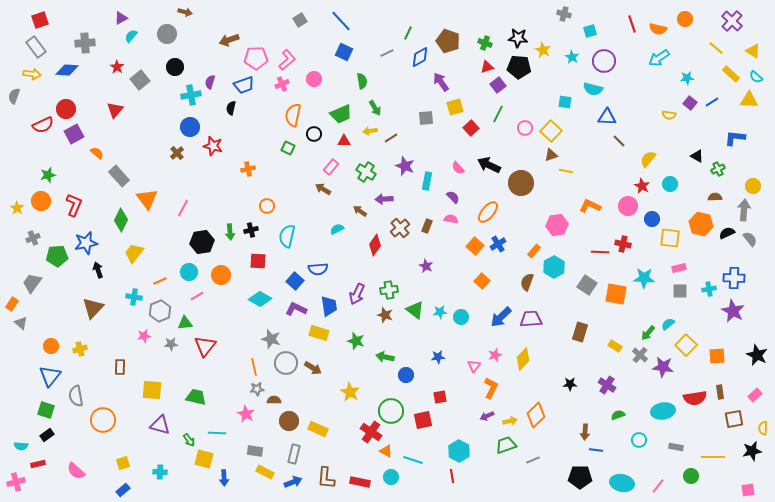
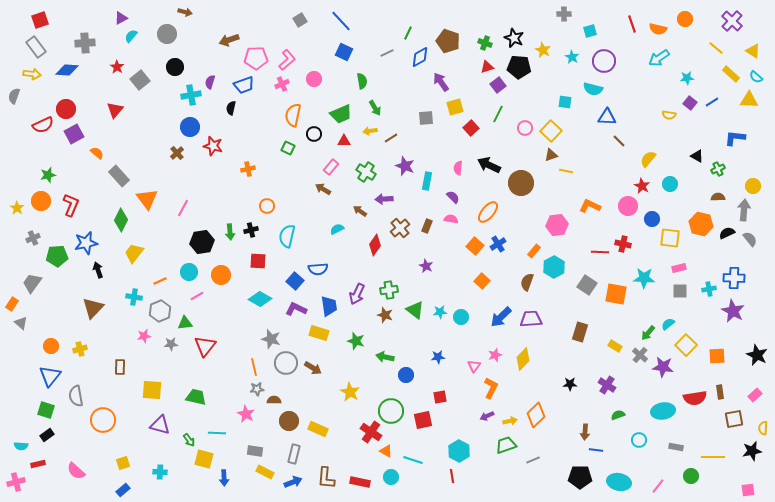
gray cross at (564, 14): rotated 16 degrees counterclockwise
black star at (518, 38): moved 4 px left; rotated 18 degrees clockwise
pink semicircle at (458, 168): rotated 48 degrees clockwise
brown semicircle at (715, 197): moved 3 px right
red L-shape at (74, 205): moved 3 px left
cyan ellipse at (622, 483): moved 3 px left, 1 px up
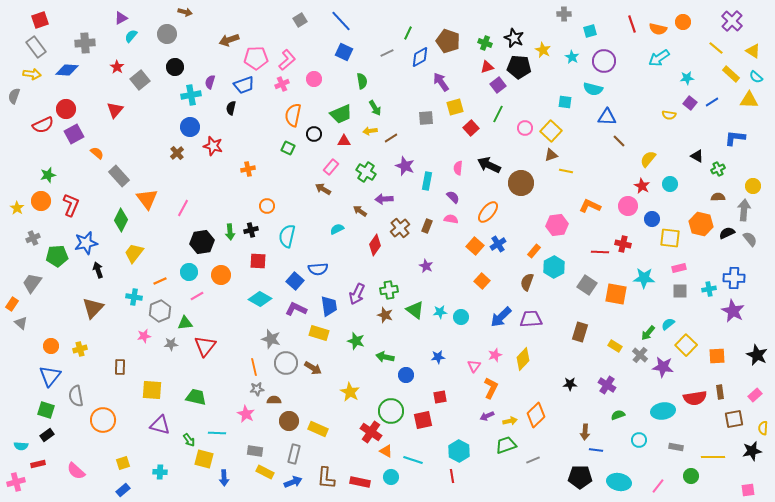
orange circle at (685, 19): moved 2 px left, 3 px down
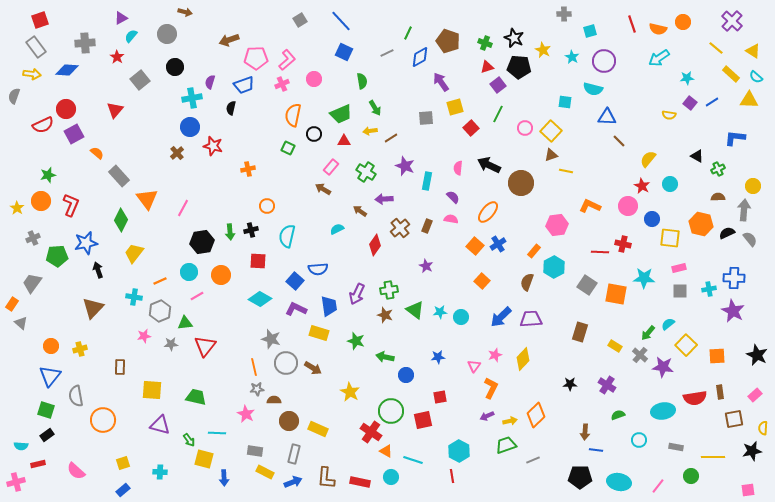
red star at (117, 67): moved 10 px up
cyan cross at (191, 95): moved 1 px right, 3 px down
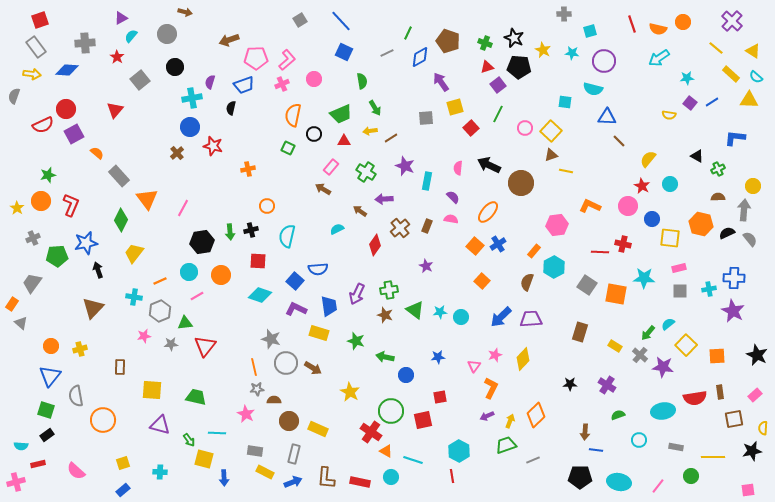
cyan star at (572, 57): moved 4 px up; rotated 24 degrees counterclockwise
cyan diamond at (260, 299): moved 4 px up; rotated 10 degrees counterclockwise
yellow arrow at (510, 421): rotated 56 degrees counterclockwise
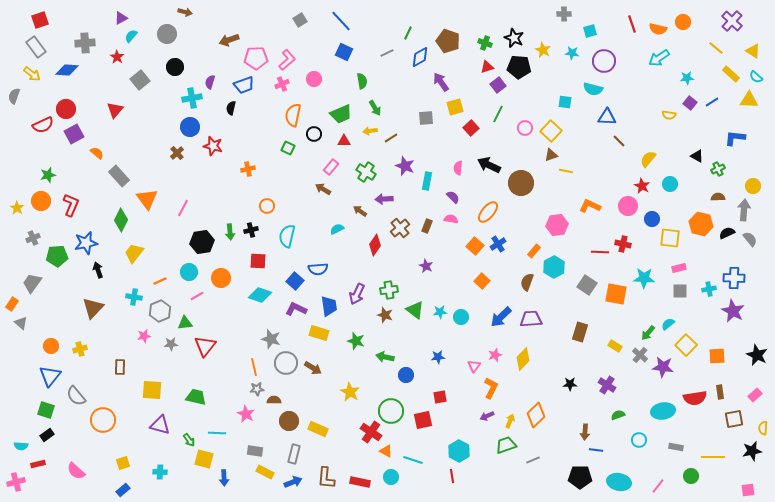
yellow arrow at (32, 74): rotated 30 degrees clockwise
orange circle at (221, 275): moved 3 px down
gray semicircle at (76, 396): rotated 30 degrees counterclockwise
